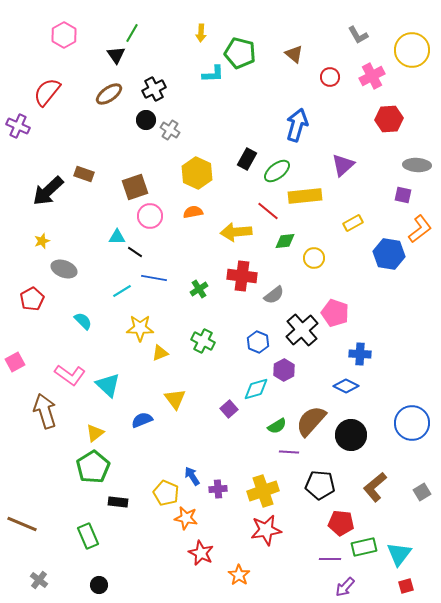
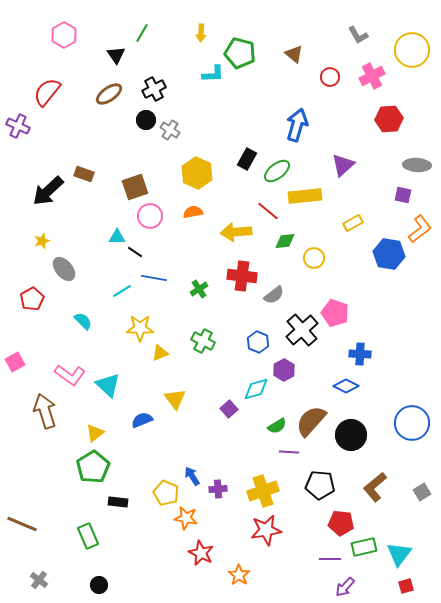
green line at (132, 33): moved 10 px right
gray ellipse at (64, 269): rotated 30 degrees clockwise
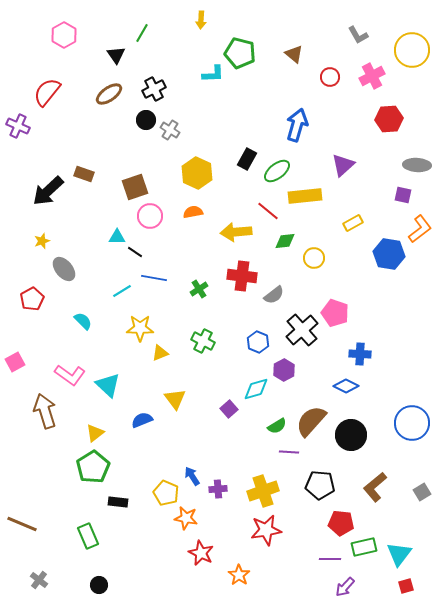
yellow arrow at (201, 33): moved 13 px up
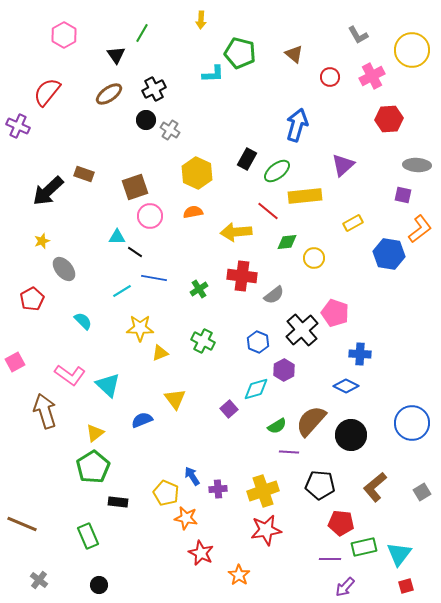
green diamond at (285, 241): moved 2 px right, 1 px down
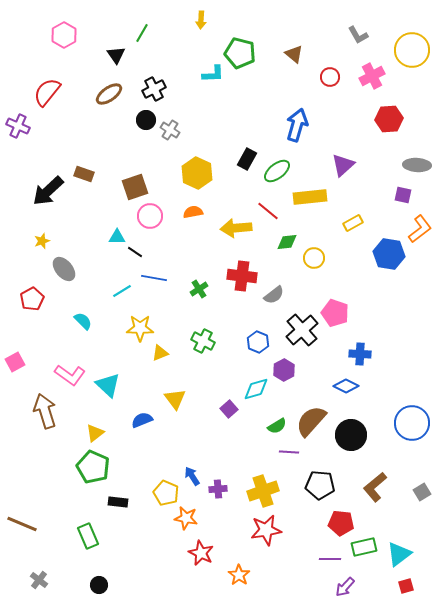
yellow rectangle at (305, 196): moved 5 px right, 1 px down
yellow arrow at (236, 232): moved 4 px up
green pentagon at (93, 467): rotated 16 degrees counterclockwise
cyan triangle at (399, 554): rotated 16 degrees clockwise
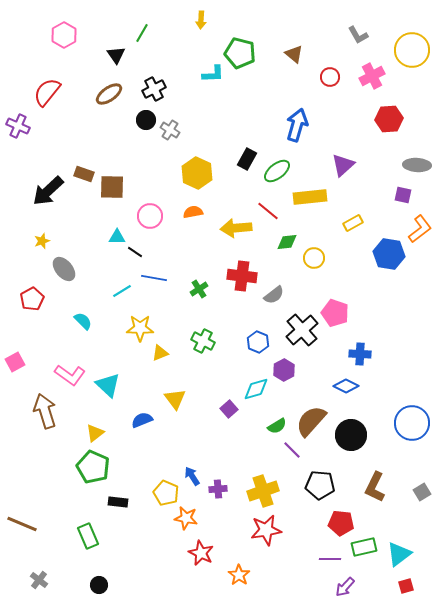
brown square at (135, 187): moved 23 px left; rotated 20 degrees clockwise
purple line at (289, 452): moved 3 px right, 2 px up; rotated 42 degrees clockwise
brown L-shape at (375, 487): rotated 24 degrees counterclockwise
